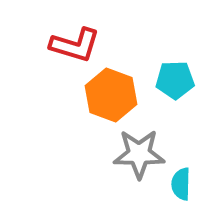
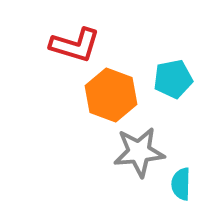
cyan pentagon: moved 2 px left, 1 px up; rotated 9 degrees counterclockwise
gray star: moved 2 px up; rotated 6 degrees counterclockwise
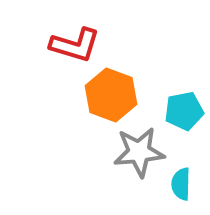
cyan pentagon: moved 11 px right, 32 px down
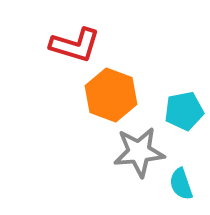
cyan semicircle: rotated 20 degrees counterclockwise
